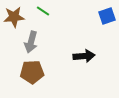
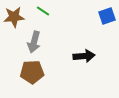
gray arrow: moved 3 px right
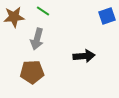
gray arrow: moved 3 px right, 3 px up
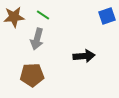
green line: moved 4 px down
brown pentagon: moved 3 px down
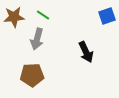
black arrow: moved 2 px right, 4 px up; rotated 70 degrees clockwise
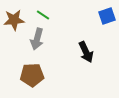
brown star: moved 3 px down
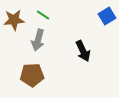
blue square: rotated 12 degrees counterclockwise
gray arrow: moved 1 px right, 1 px down
black arrow: moved 3 px left, 1 px up
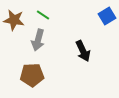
brown star: rotated 15 degrees clockwise
